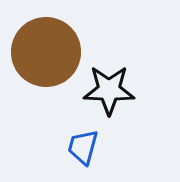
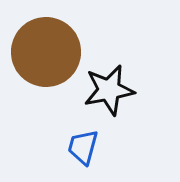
black star: rotated 12 degrees counterclockwise
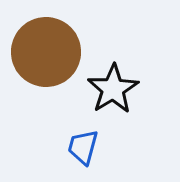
black star: moved 4 px right, 1 px up; rotated 21 degrees counterclockwise
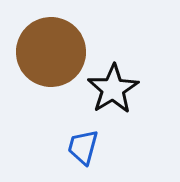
brown circle: moved 5 px right
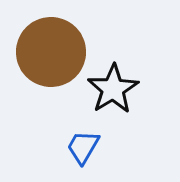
blue trapezoid: rotated 15 degrees clockwise
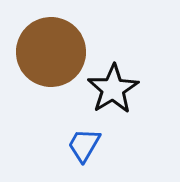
blue trapezoid: moved 1 px right, 2 px up
